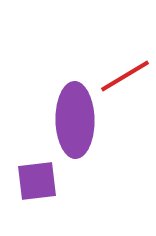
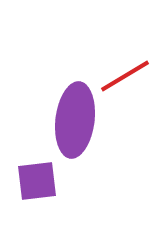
purple ellipse: rotated 8 degrees clockwise
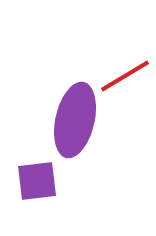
purple ellipse: rotated 6 degrees clockwise
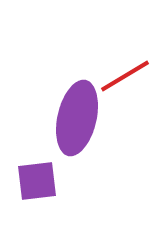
purple ellipse: moved 2 px right, 2 px up
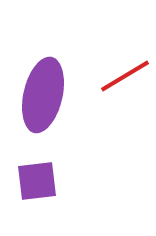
purple ellipse: moved 34 px left, 23 px up
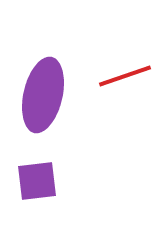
red line: rotated 12 degrees clockwise
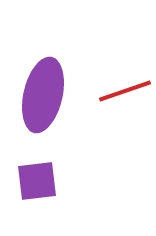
red line: moved 15 px down
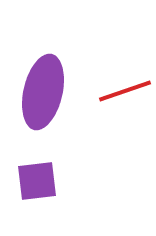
purple ellipse: moved 3 px up
